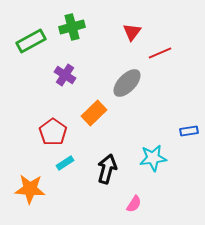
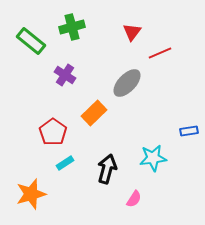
green rectangle: rotated 68 degrees clockwise
orange star: moved 1 px right, 5 px down; rotated 20 degrees counterclockwise
pink semicircle: moved 5 px up
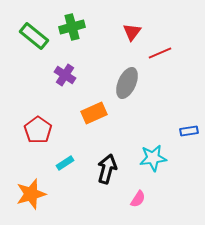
green rectangle: moved 3 px right, 5 px up
gray ellipse: rotated 20 degrees counterclockwise
orange rectangle: rotated 20 degrees clockwise
red pentagon: moved 15 px left, 2 px up
pink semicircle: moved 4 px right
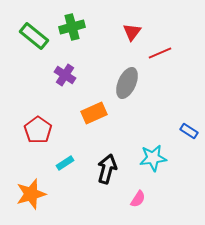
blue rectangle: rotated 42 degrees clockwise
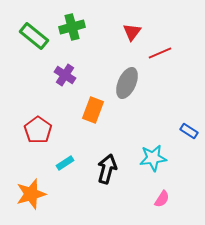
orange rectangle: moved 1 px left, 3 px up; rotated 45 degrees counterclockwise
pink semicircle: moved 24 px right
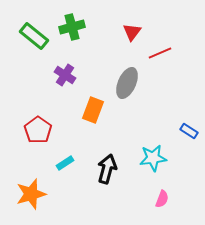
pink semicircle: rotated 12 degrees counterclockwise
